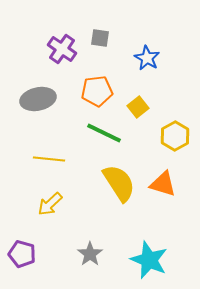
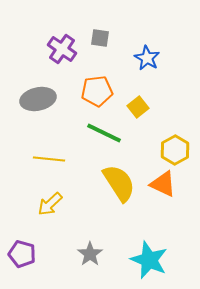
yellow hexagon: moved 14 px down
orange triangle: rotated 8 degrees clockwise
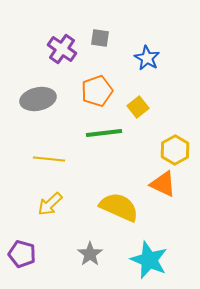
orange pentagon: rotated 12 degrees counterclockwise
green line: rotated 33 degrees counterclockwise
yellow semicircle: moved 24 px down; rotated 33 degrees counterclockwise
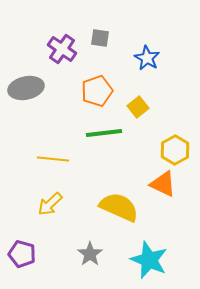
gray ellipse: moved 12 px left, 11 px up
yellow line: moved 4 px right
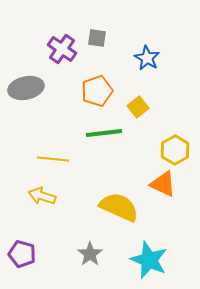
gray square: moved 3 px left
yellow arrow: moved 8 px left, 8 px up; rotated 60 degrees clockwise
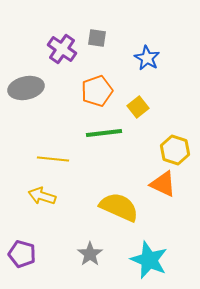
yellow hexagon: rotated 12 degrees counterclockwise
